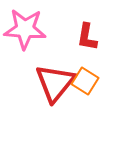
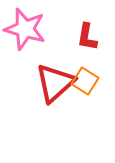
pink star: rotated 12 degrees clockwise
red triangle: rotated 9 degrees clockwise
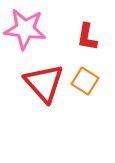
pink star: rotated 9 degrees counterclockwise
red triangle: moved 11 px left; rotated 30 degrees counterclockwise
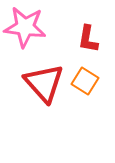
pink star: moved 2 px up
red L-shape: moved 1 px right, 2 px down
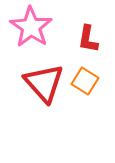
pink star: moved 6 px right; rotated 27 degrees clockwise
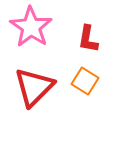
red triangle: moved 10 px left, 4 px down; rotated 27 degrees clockwise
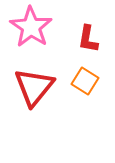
red triangle: rotated 6 degrees counterclockwise
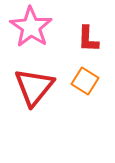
red L-shape: rotated 8 degrees counterclockwise
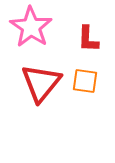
orange square: rotated 24 degrees counterclockwise
red triangle: moved 7 px right, 4 px up
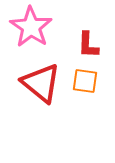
red L-shape: moved 6 px down
red triangle: rotated 30 degrees counterclockwise
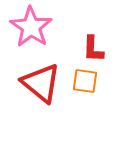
red L-shape: moved 5 px right, 4 px down
